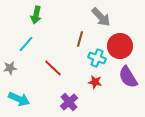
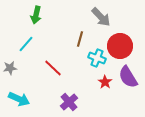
red star: moved 10 px right; rotated 24 degrees clockwise
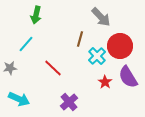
cyan cross: moved 2 px up; rotated 24 degrees clockwise
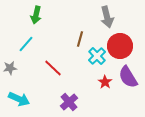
gray arrow: moved 6 px right; rotated 30 degrees clockwise
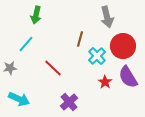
red circle: moved 3 px right
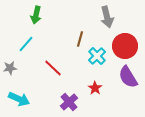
red circle: moved 2 px right
red star: moved 10 px left, 6 px down
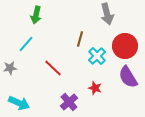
gray arrow: moved 3 px up
red star: rotated 16 degrees counterclockwise
cyan arrow: moved 4 px down
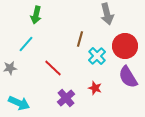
purple cross: moved 3 px left, 4 px up
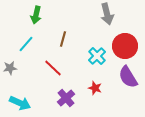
brown line: moved 17 px left
cyan arrow: moved 1 px right
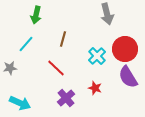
red circle: moved 3 px down
red line: moved 3 px right
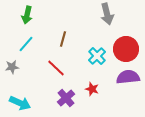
green arrow: moved 9 px left
red circle: moved 1 px right
gray star: moved 2 px right, 1 px up
purple semicircle: rotated 115 degrees clockwise
red star: moved 3 px left, 1 px down
